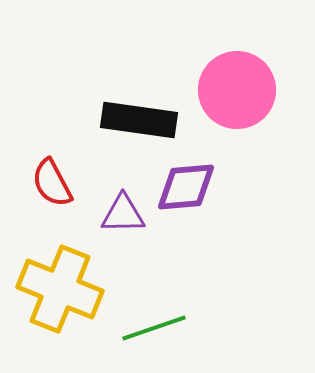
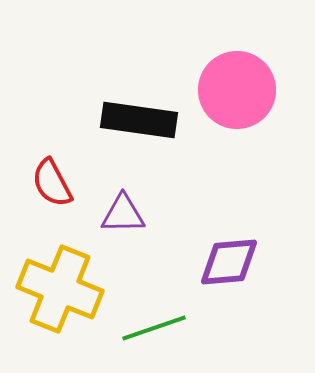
purple diamond: moved 43 px right, 75 px down
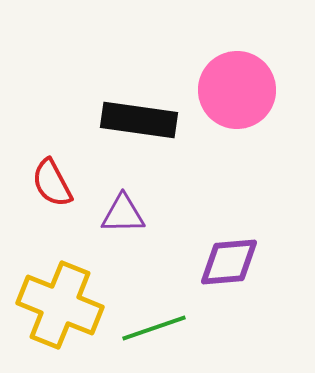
yellow cross: moved 16 px down
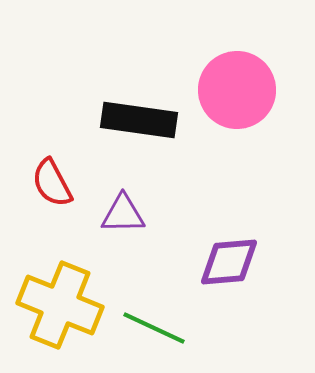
green line: rotated 44 degrees clockwise
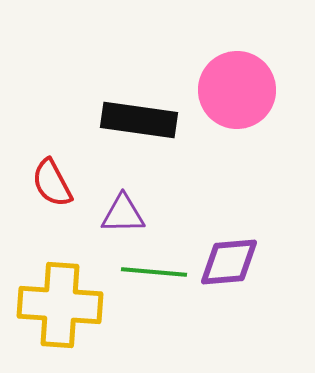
yellow cross: rotated 18 degrees counterclockwise
green line: moved 56 px up; rotated 20 degrees counterclockwise
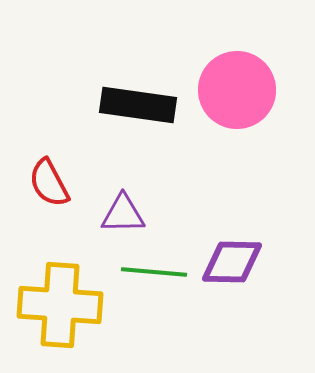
black rectangle: moved 1 px left, 15 px up
red semicircle: moved 3 px left
purple diamond: moved 3 px right; rotated 6 degrees clockwise
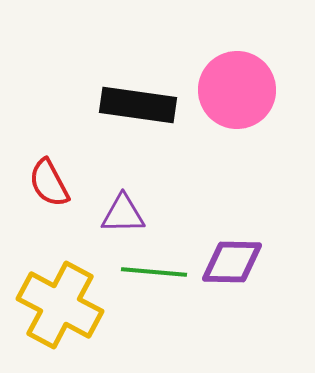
yellow cross: rotated 24 degrees clockwise
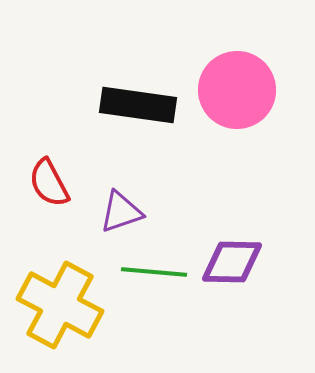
purple triangle: moved 2 px left, 2 px up; rotated 18 degrees counterclockwise
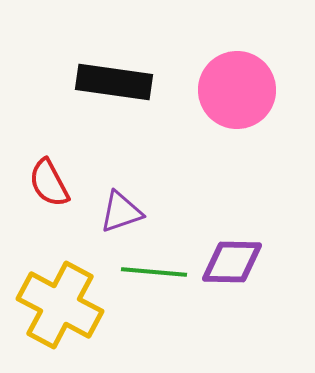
black rectangle: moved 24 px left, 23 px up
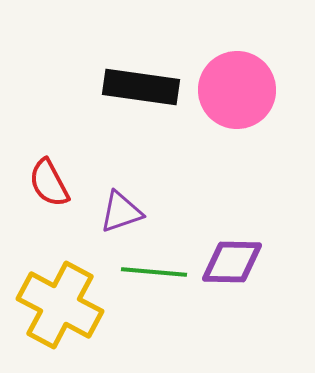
black rectangle: moved 27 px right, 5 px down
